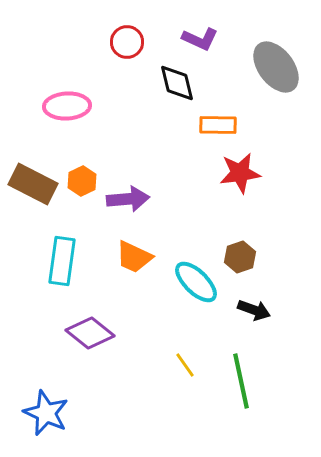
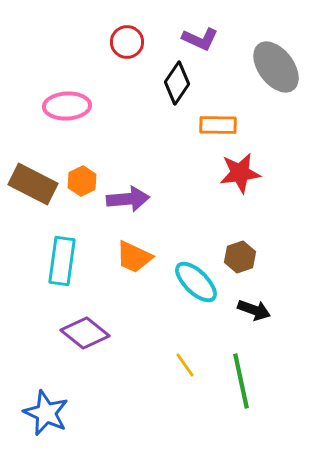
black diamond: rotated 48 degrees clockwise
purple diamond: moved 5 px left
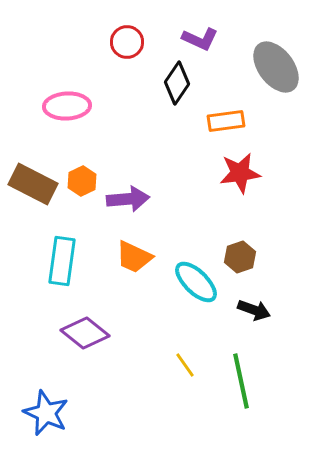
orange rectangle: moved 8 px right, 4 px up; rotated 9 degrees counterclockwise
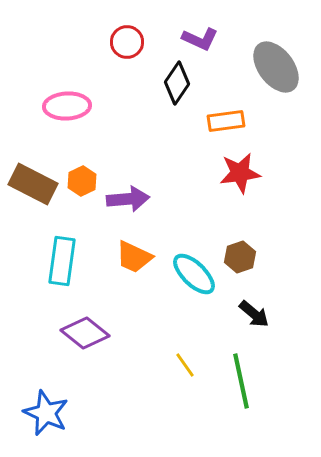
cyan ellipse: moved 2 px left, 8 px up
black arrow: moved 4 px down; rotated 20 degrees clockwise
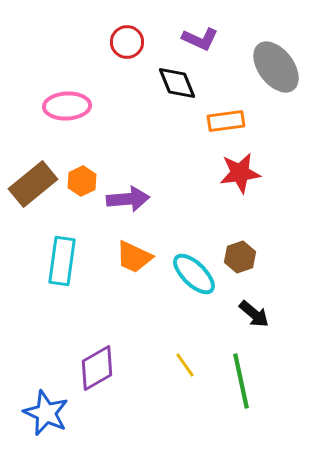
black diamond: rotated 57 degrees counterclockwise
brown rectangle: rotated 66 degrees counterclockwise
purple diamond: moved 12 px right, 35 px down; rotated 69 degrees counterclockwise
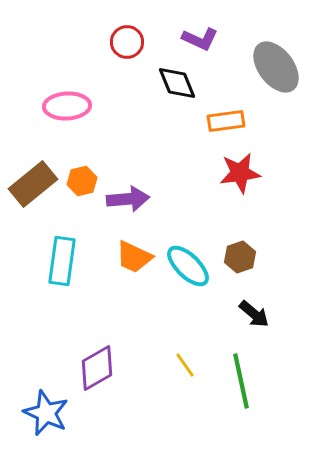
orange hexagon: rotated 12 degrees clockwise
cyan ellipse: moved 6 px left, 8 px up
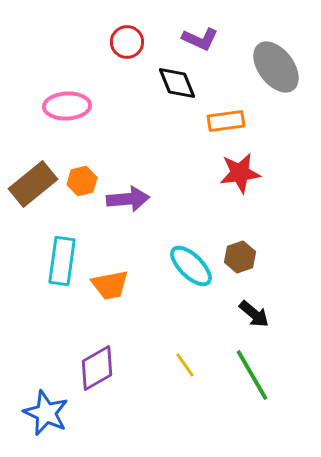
orange trapezoid: moved 24 px left, 28 px down; rotated 36 degrees counterclockwise
cyan ellipse: moved 3 px right
green line: moved 11 px right, 6 px up; rotated 18 degrees counterclockwise
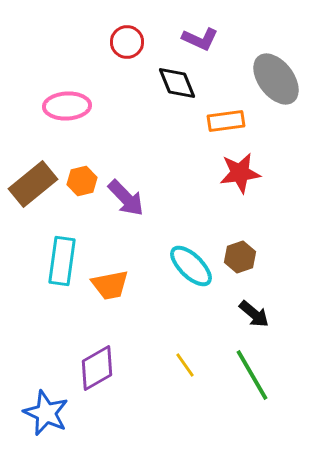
gray ellipse: moved 12 px down
purple arrow: moved 2 px left, 1 px up; rotated 51 degrees clockwise
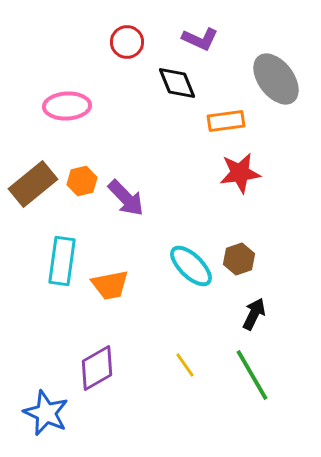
brown hexagon: moved 1 px left, 2 px down
black arrow: rotated 104 degrees counterclockwise
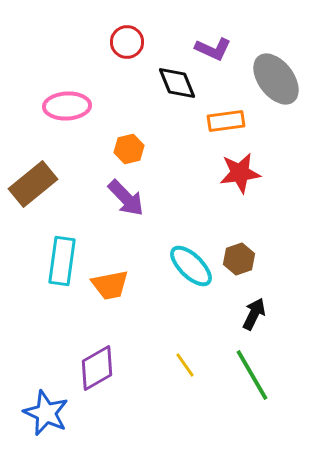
purple L-shape: moved 13 px right, 10 px down
orange hexagon: moved 47 px right, 32 px up
